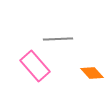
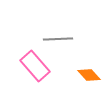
orange diamond: moved 3 px left, 2 px down
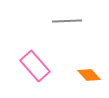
gray line: moved 9 px right, 18 px up
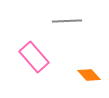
pink rectangle: moved 1 px left, 9 px up
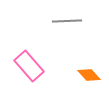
pink rectangle: moved 5 px left, 9 px down
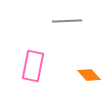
pink rectangle: moved 4 px right; rotated 52 degrees clockwise
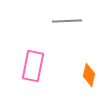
orange diamond: rotated 55 degrees clockwise
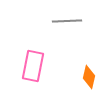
orange diamond: moved 2 px down
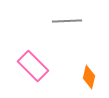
pink rectangle: rotated 56 degrees counterclockwise
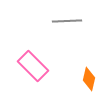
orange diamond: moved 2 px down
